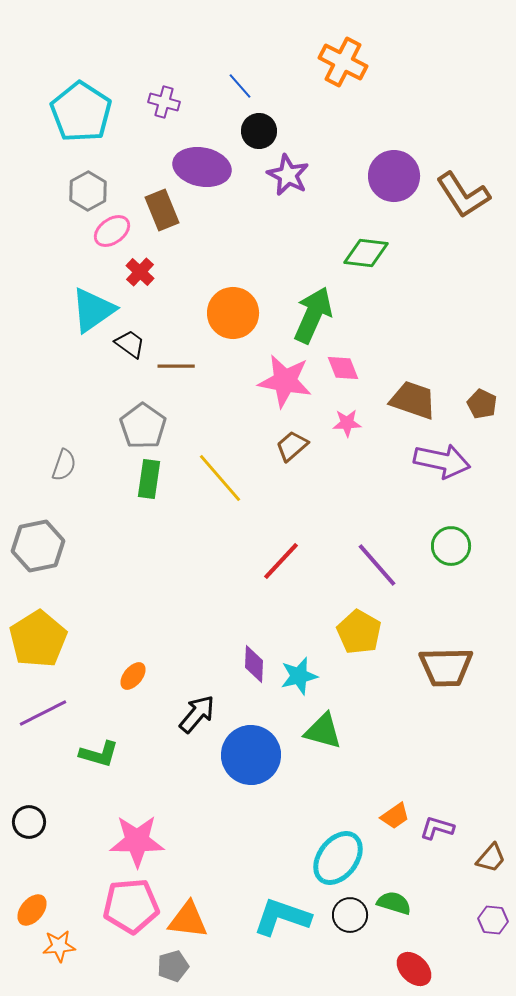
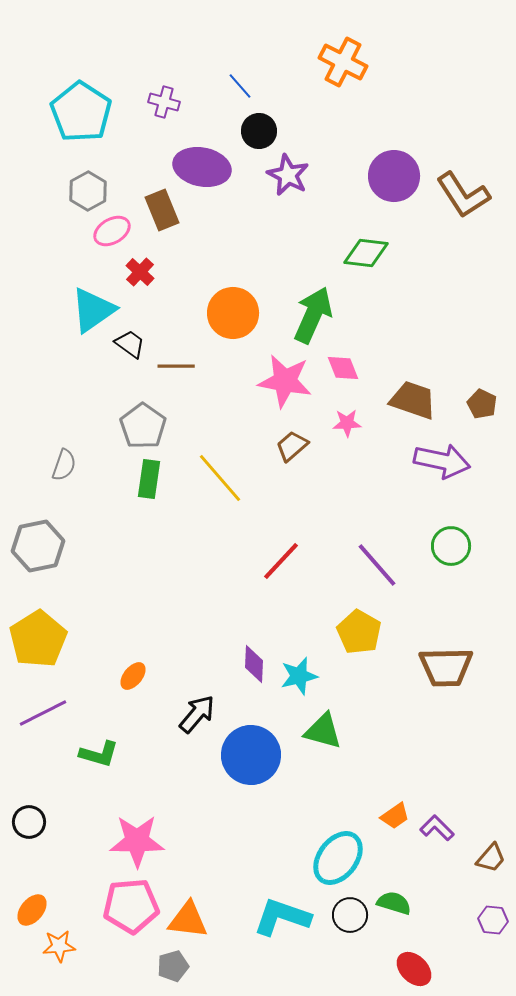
pink ellipse at (112, 231): rotated 6 degrees clockwise
purple L-shape at (437, 828): rotated 28 degrees clockwise
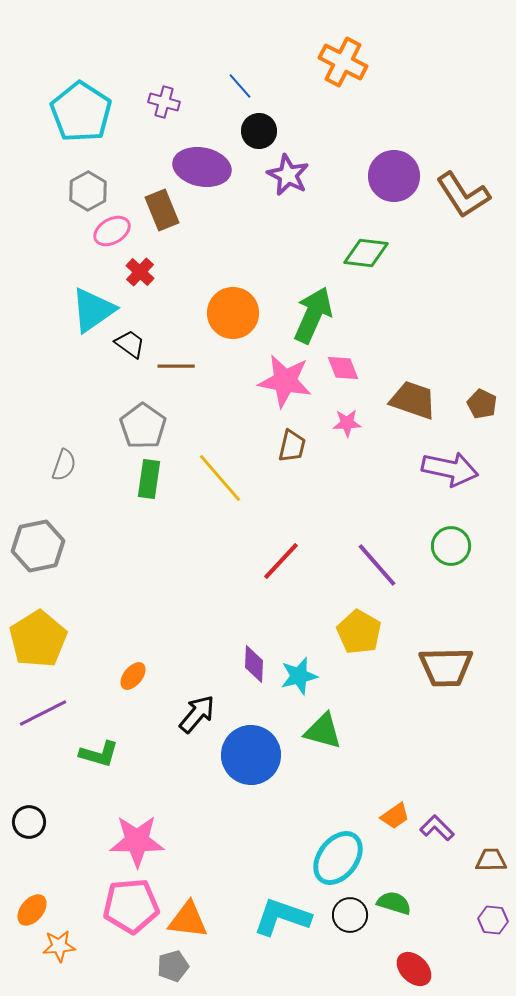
brown trapezoid at (292, 446): rotated 144 degrees clockwise
purple arrow at (442, 461): moved 8 px right, 8 px down
brown trapezoid at (491, 858): moved 2 px down; rotated 132 degrees counterclockwise
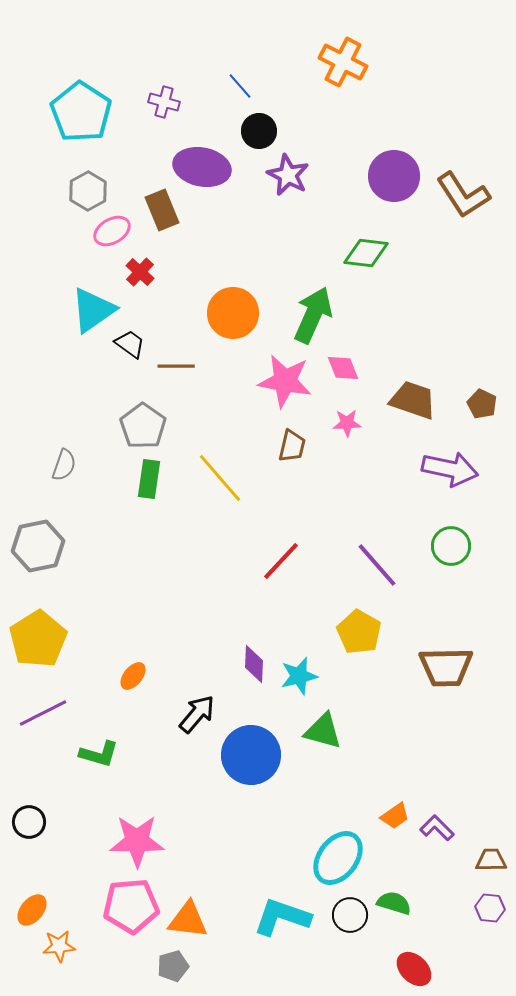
purple hexagon at (493, 920): moved 3 px left, 12 px up
